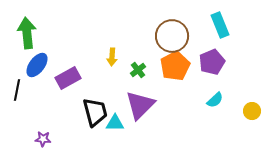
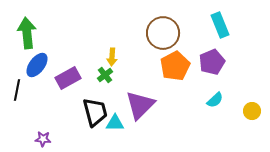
brown circle: moved 9 px left, 3 px up
green cross: moved 33 px left, 5 px down
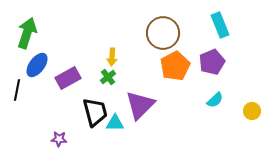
green arrow: rotated 24 degrees clockwise
green cross: moved 3 px right, 2 px down
purple star: moved 16 px right
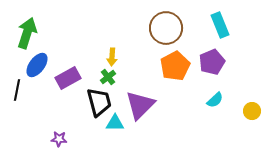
brown circle: moved 3 px right, 5 px up
black trapezoid: moved 4 px right, 10 px up
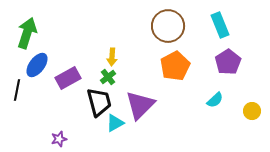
brown circle: moved 2 px right, 2 px up
purple pentagon: moved 16 px right; rotated 10 degrees counterclockwise
cyan triangle: rotated 30 degrees counterclockwise
purple star: rotated 21 degrees counterclockwise
